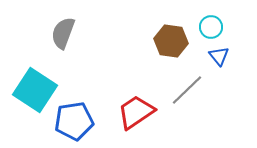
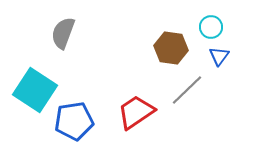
brown hexagon: moved 7 px down
blue triangle: rotated 15 degrees clockwise
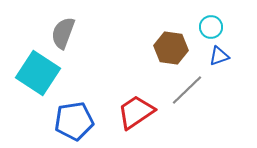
blue triangle: rotated 35 degrees clockwise
cyan square: moved 3 px right, 17 px up
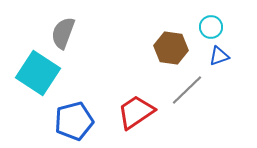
blue pentagon: rotated 6 degrees counterclockwise
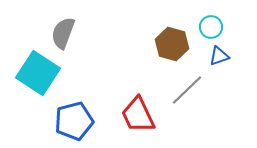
brown hexagon: moved 1 px right, 4 px up; rotated 8 degrees clockwise
red trapezoid: moved 2 px right, 3 px down; rotated 81 degrees counterclockwise
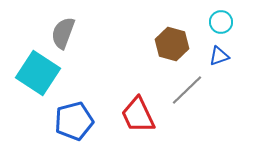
cyan circle: moved 10 px right, 5 px up
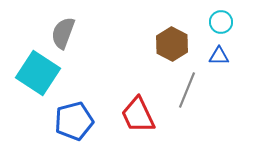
brown hexagon: rotated 12 degrees clockwise
blue triangle: rotated 20 degrees clockwise
gray line: rotated 24 degrees counterclockwise
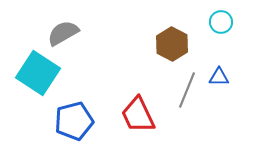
gray semicircle: rotated 40 degrees clockwise
blue triangle: moved 21 px down
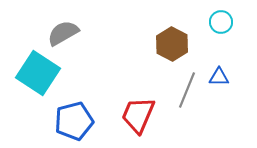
red trapezoid: rotated 48 degrees clockwise
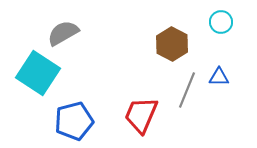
red trapezoid: moved 3 px right
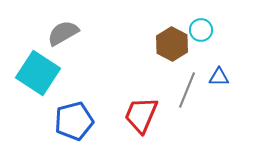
cyan circle: moved 20 px left, 8 px down
